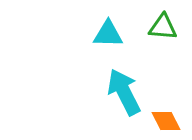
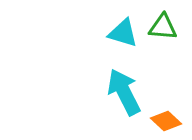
cyan triangle: moved 15 px right, 1 px up; rotated 16 degrees clockwise
orange diamond: rotated 20 degrees counterclockwise
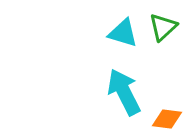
green triangle: rotated 48 degrees counterclockwise
orange diamond: moved 1 px right, 2 px up; rotated 36 degrees counterclockwise
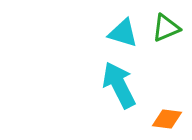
green triangle: moved 3 px right, 1 px down; rotated 20 degrees clockwise
cyan arrow: moved 5 px left, 7 px up
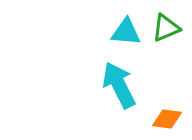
cyan triangle: moved 3 px right, 1 px up; rotated 12 degrees counterclockwise
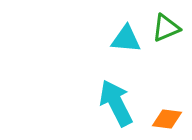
cyan triangle: moved 7 px down
cyan arrow: moved 3 px left, 18 px down
